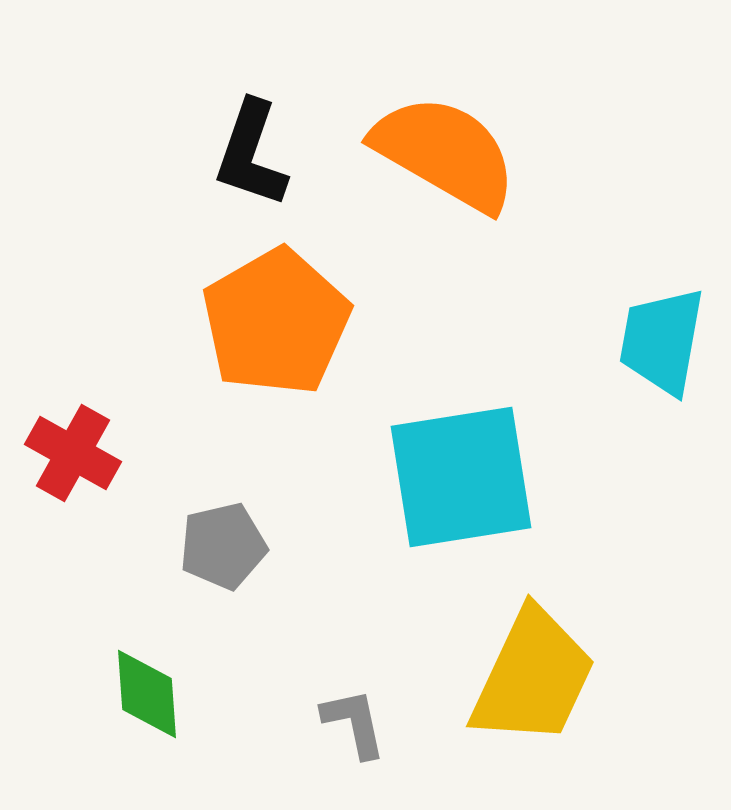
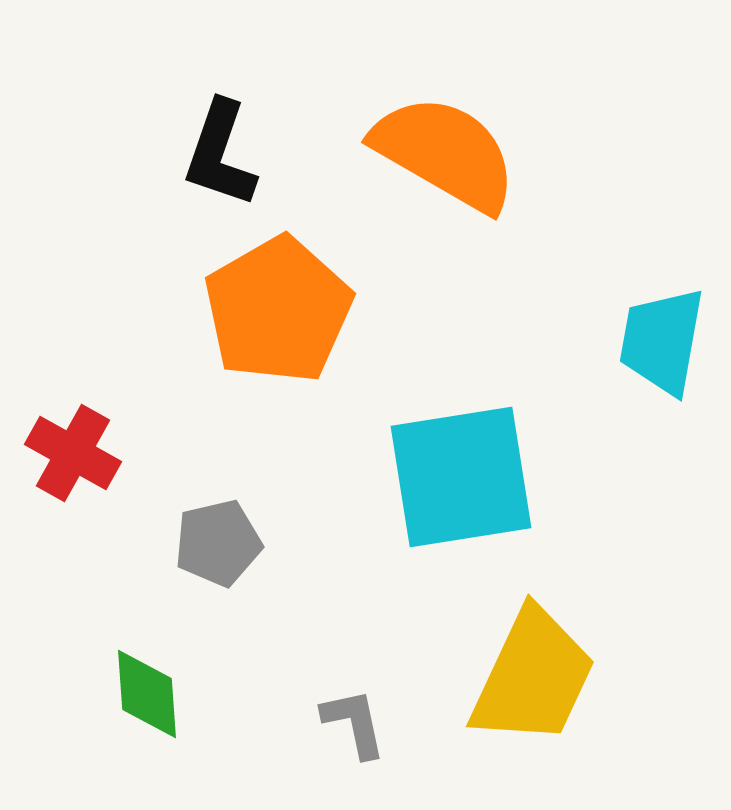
black L-shape: moved 31 px left
orange pentagon: moved 2 px right, 12 px up
gray pentagon: moved 5 px left, 3 px up
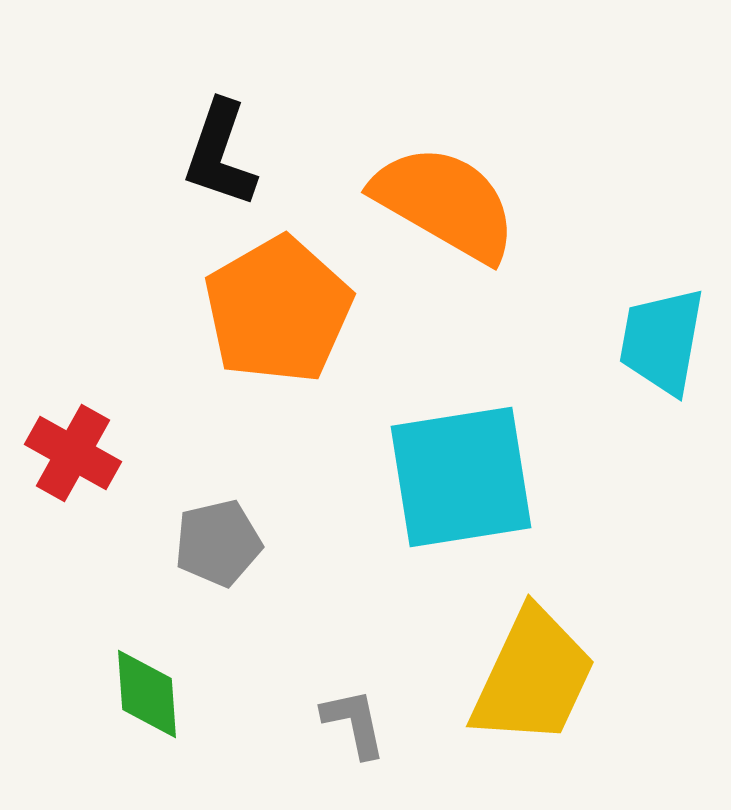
orange semicircle: moved 50 px down
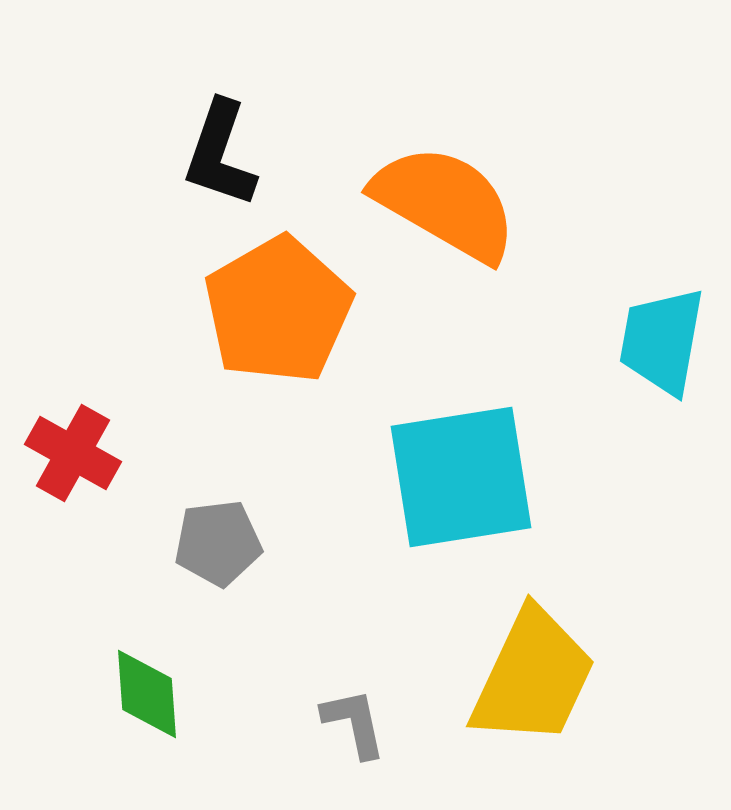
gray pentagon: rotated 6 degrees clockwise
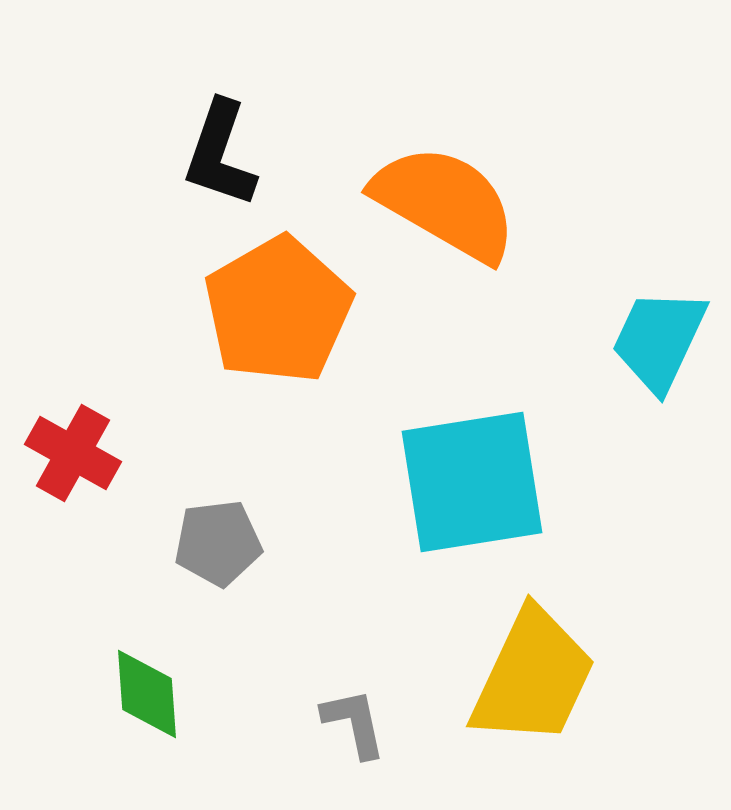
cyan trapezoid: moved 3 px left, 1 px up; rotated 15 degrees clockwise
cyan square: moved 11 px right, 5 px down
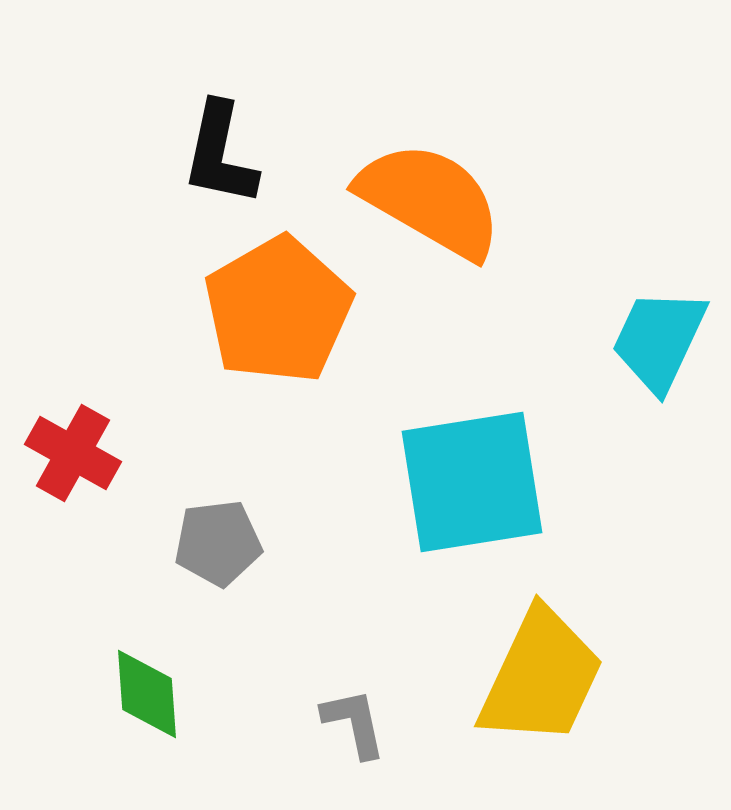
black L-shape: rotated 7 degrees counterclockwise
orange semicircle: moved 15 px left, 3 px up
yellow trapezoid: moved 8 px right
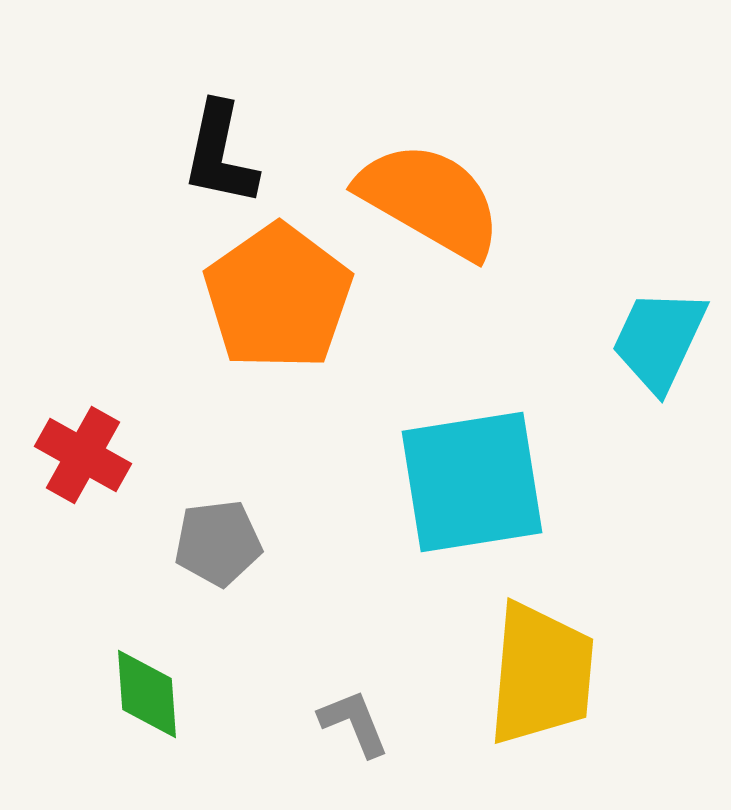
orange pentagon: moved 13 px up; rotated 5 degrees counterclockwise
red cross: moved 10 px right, 2 px down
yellow trapezoid: moved 3 px up; rotated 20 degrees counterclockwise
gray L-shape: rotated 10 degrees counterclockwise
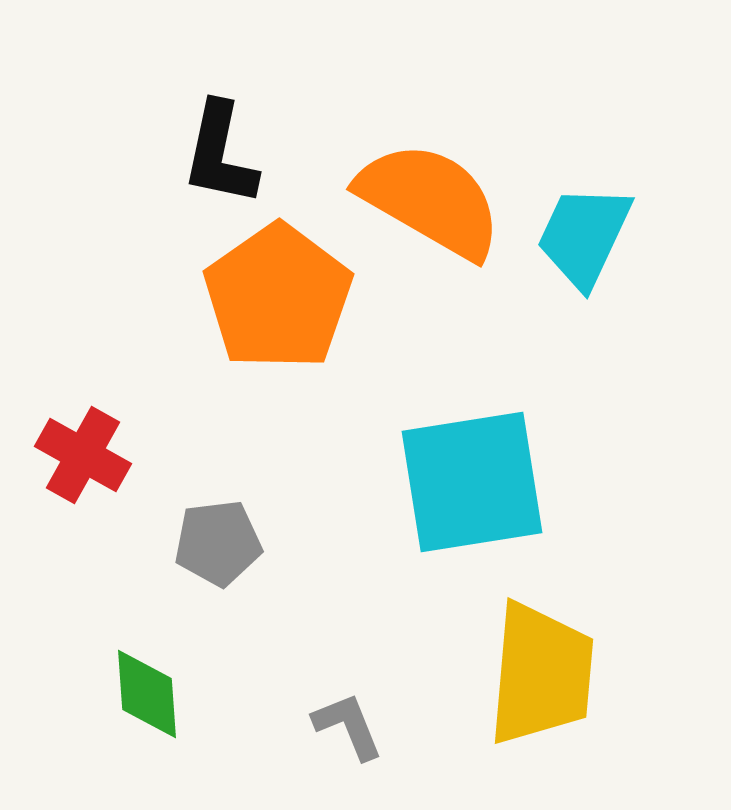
cyan trapezoid: moved 75 px left, 104 px up
gray L-shape: moved 6 px left, 3 px down
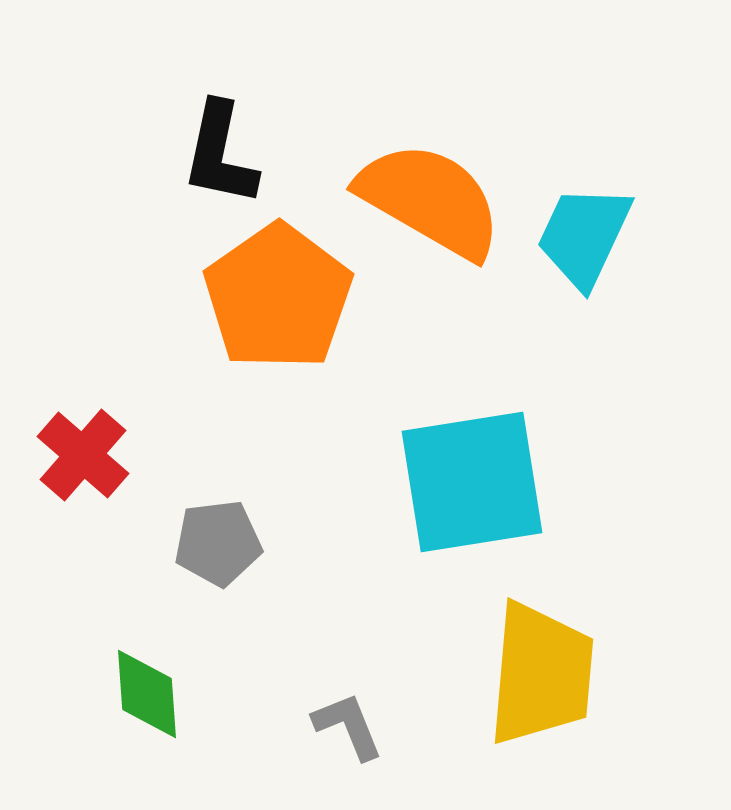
red cross: rotated 12 degrees clockwise
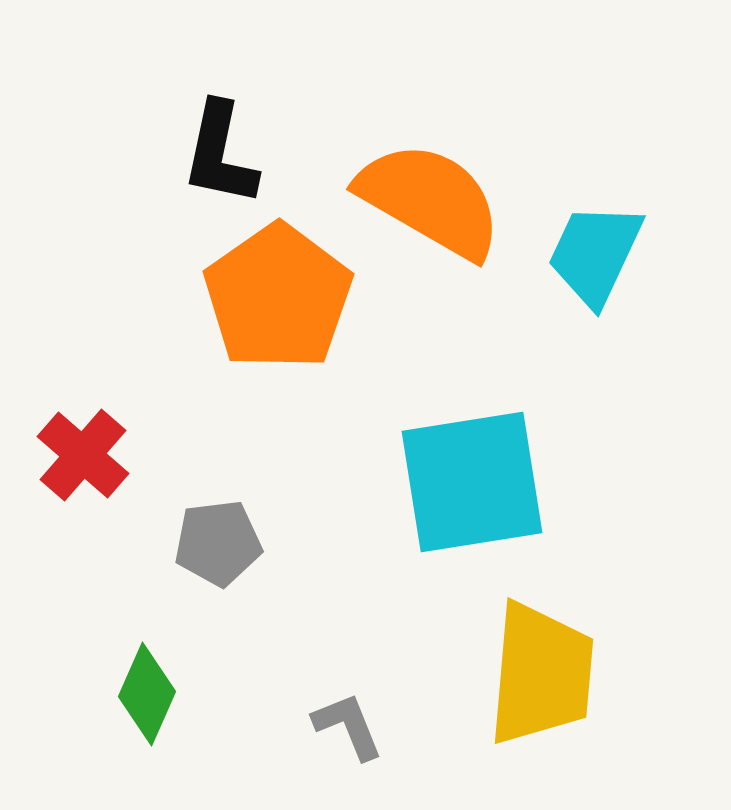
cyan trapezoid: moved 11 px right, 18 px down
green diamond: rotated 28 degrees clockwise
